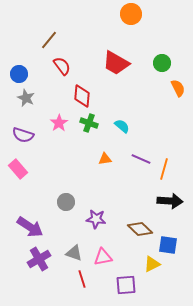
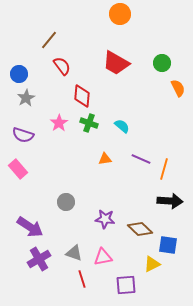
orange circle: moved 11 px left
gray star: rotated 18 degrees clockwise
purple star: moved 9 px right
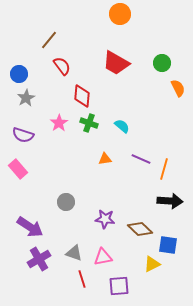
purple square: moved 7 px left, 1 px down
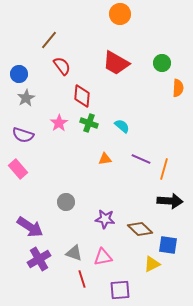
orange semicircle: rotated 30 degrees clockwise
purple square: moved 1 px right, 4 px down
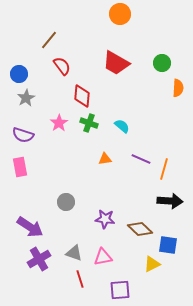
pink rectangle: moved 2 px right, 2 px up; rotated 30 degrees clockwise
red line: moved 2 px left
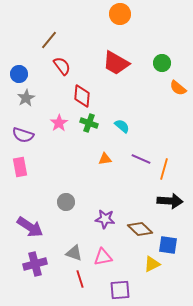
orange semicircle: rotated 126 degrees clockwise
purple cross: moved 4 px left, 5 px down; rotated 15 degrees clockwise
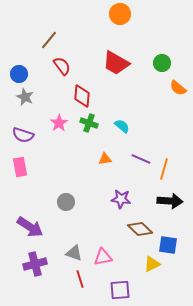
gray star: moved 1 px left, 1 px up; rotated 18 degrees counterclockwise
purple star: moved 16 px right, 20 px up
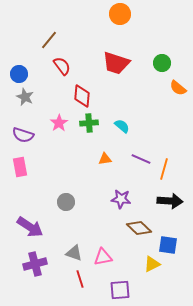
red trapezoid: rotated 12 degrees counterclockwise
green cross: rotated 24 degrees counterclockwise
brown diamond: moved 1 px left, 1 px up
